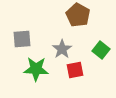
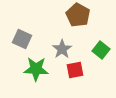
gray square: rotated 30 degrees clockwise
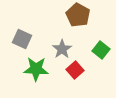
red square: rotated 30 degrees counterclockwise
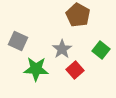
gray square: moved 4 px left, 2 px down
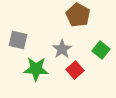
gray square: moved 1 px up; rotated 12 degrees counterclockwise
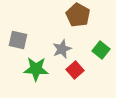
gray star: rotated 12 degrees clockwise
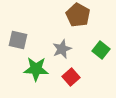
red square: moved 4 px left, 7 px down
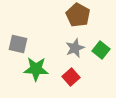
gray square: moved 4 px down
gray star: moved 13 px right, 1 px up
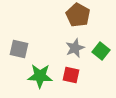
gray square: moved 1 px right, 5 px down
green square: moved 1 px down
green star: moved 4 px right, 7 px down
red square: moved 2 px up; rotated 36 degrees counterclockwise
